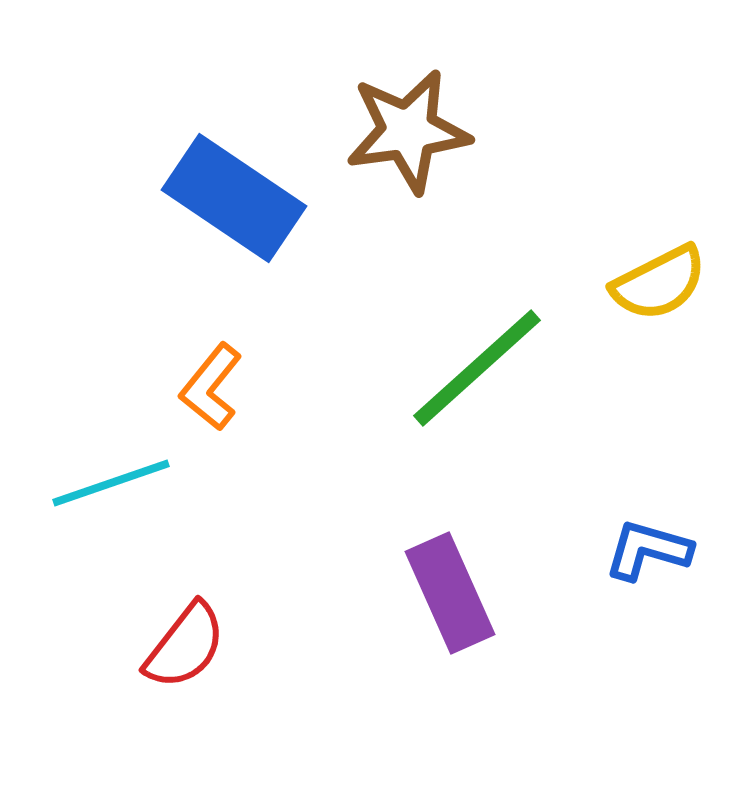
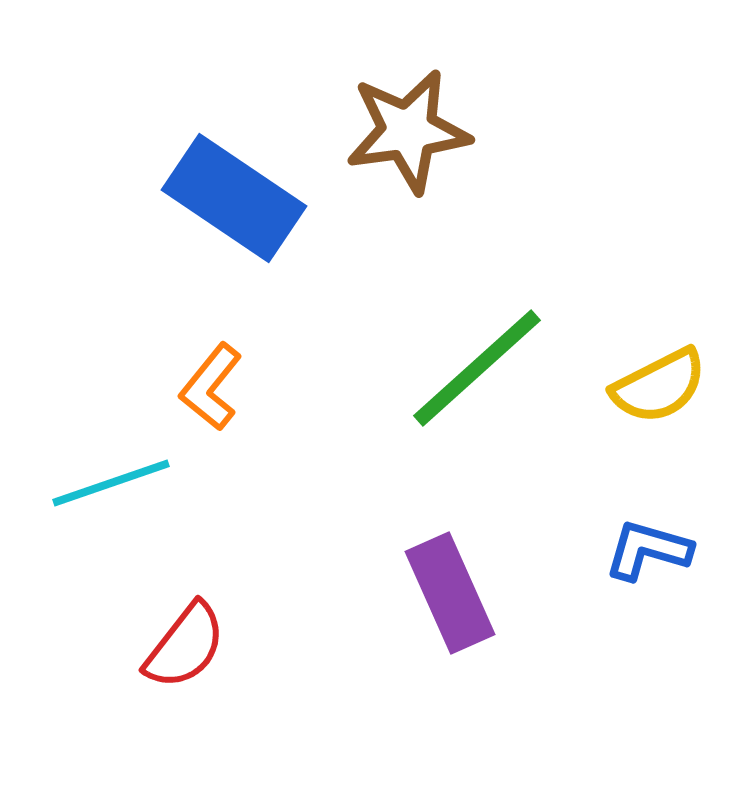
yellow semicircle: moved 103 px down
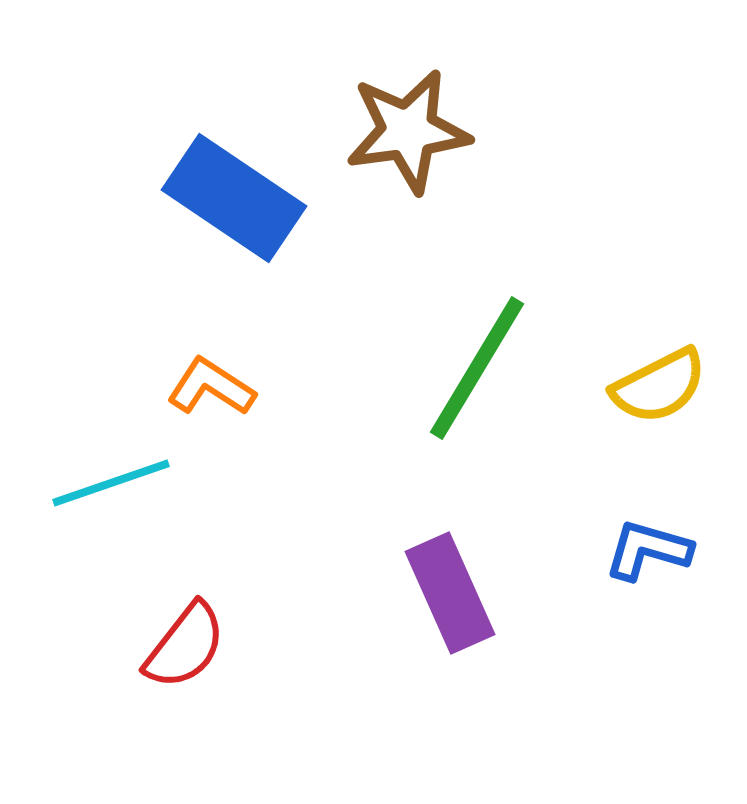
green line: rotated 17 degrees counterclockwise
orange L-shape: rotated 84 degrees clockwise
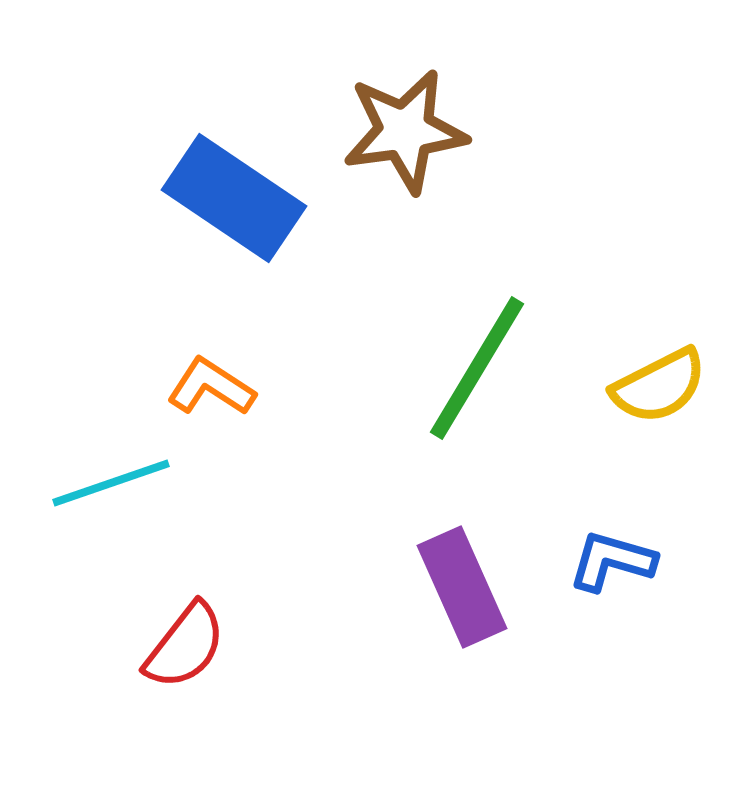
brown star: moved 3 px left
blue L-shape: moved 36 px left, 11 px down
purple rectangle: moved 12 px right, 6 px up
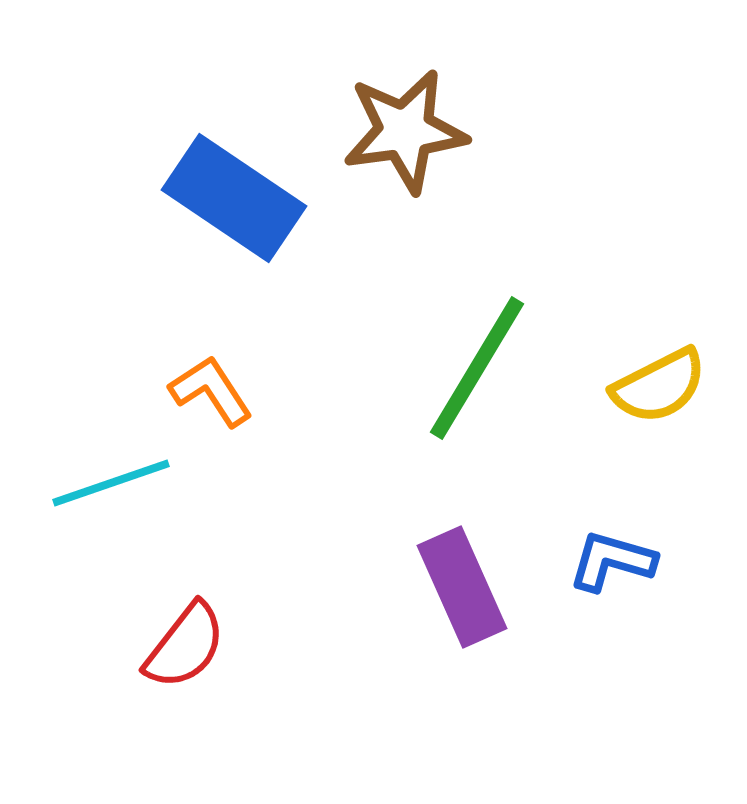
orange L-shape: moved 4 px down; rotated 24 degrees clockwise
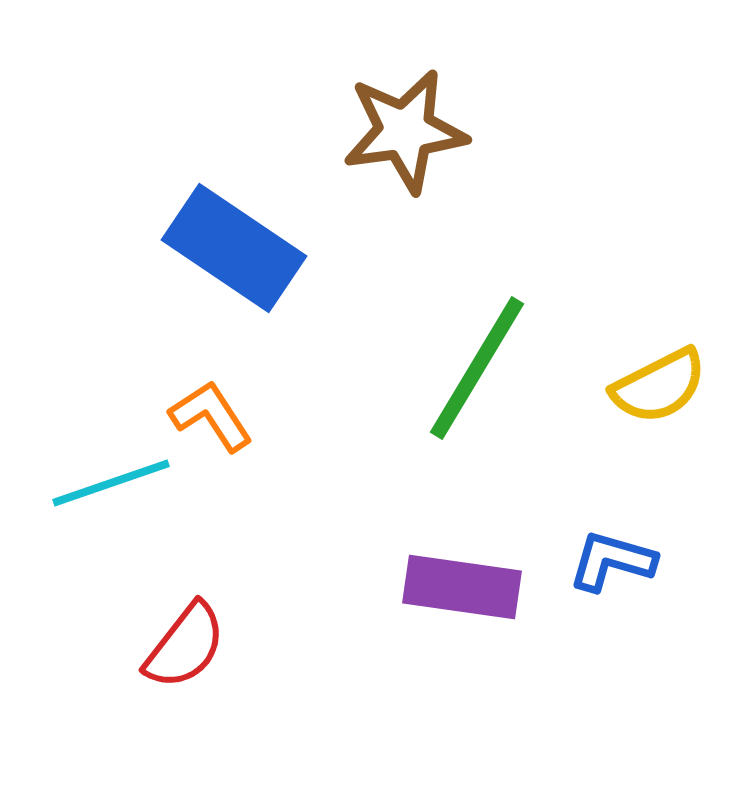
blue rectangle: moved 50 px down
orange L-shape: moved 25 px down
purple rectangle: rotated 58 degrees counterclockwise
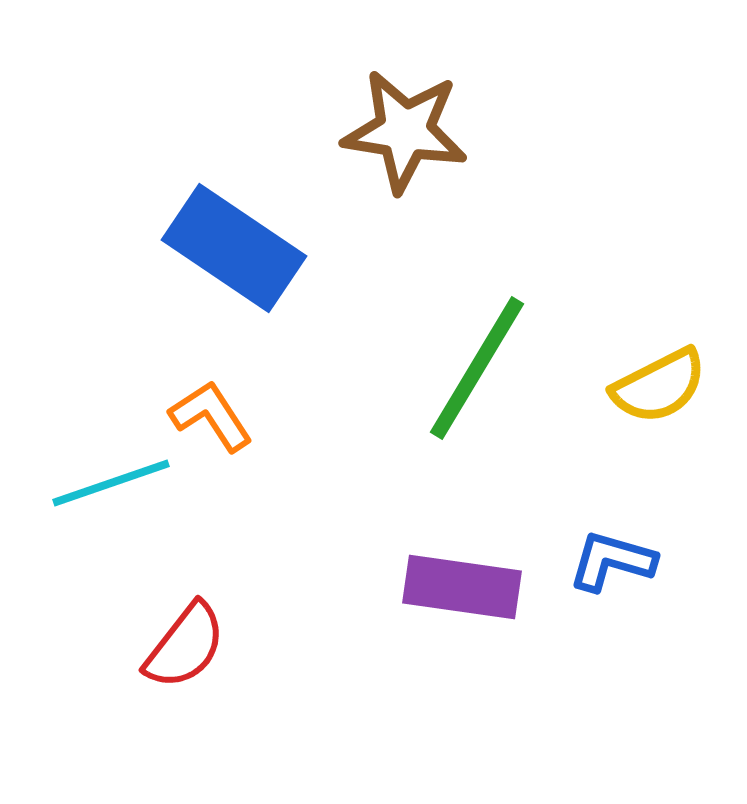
brown star: rotated 17 degrees clockwise
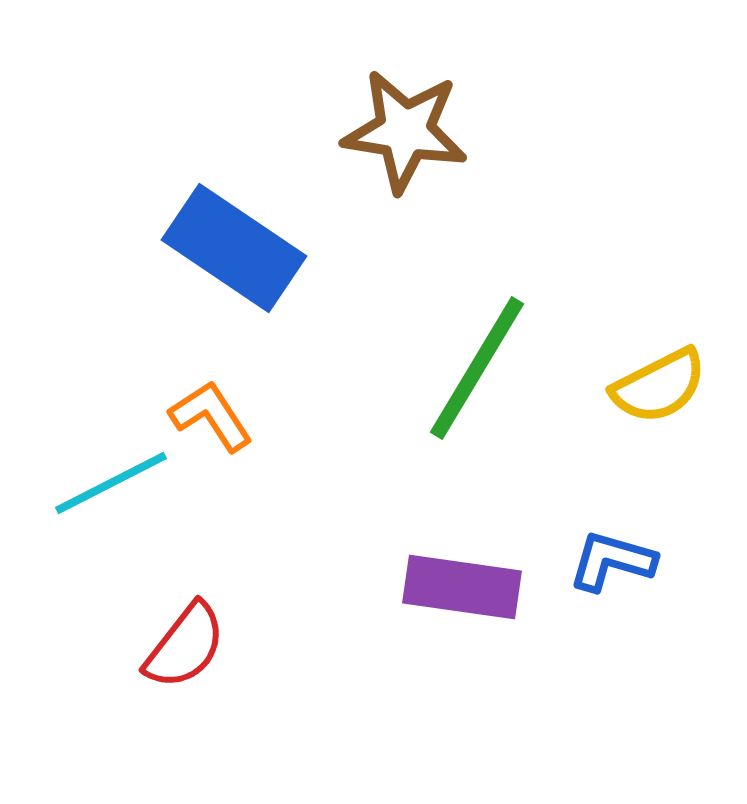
cyan line: rotated 8 degrees counterclockwise
